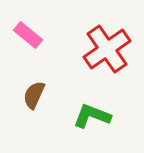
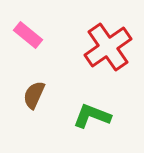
red cross: moved 1 px right, 2 px up
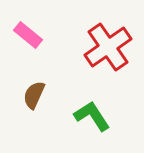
green L-shape: rotated 36 degrees clockwise
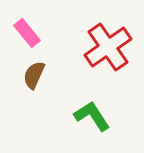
pink rectangle: moved 1 px left, 2 px up; rotated 12 degrees clockwise
brown semicircle: moved 20 px up
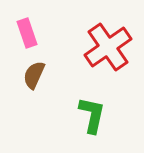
pink rectangle: rotated 20 degrees clockwise
green L-shape: moved 1 px up; rotated 45 degrees clockwise
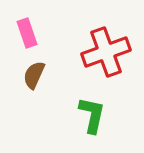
red cross: moved 2 px left, 5 px down; rotated 15 degrees clockwise
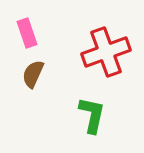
brown semicircle: moved 1 px left, 1 px up
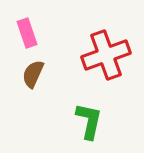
red cross: moved 3 px down
green L-shape: moved 3 px left, 6 px down
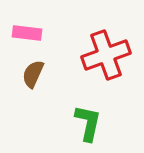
pink rectangle: rotated 64 degrees counterclockwise
green L-shape: moved 1 px left, 2 px down
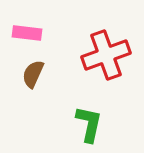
green L-shape: moved 1 px right, 1 px down
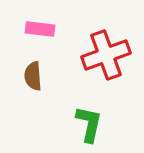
pink rectangle: moved 13 px right, 4 px up
brown semicircle: moved 2 px down; rotated 28 degrees counterclockwise
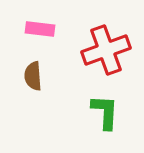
red cross: moved 5 px up
green L-shape: moved 16 px right, 12 px up; rotated 9 degrees counterclockwise
